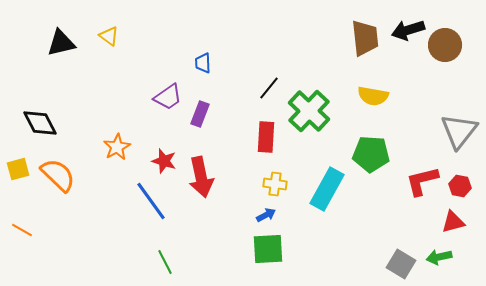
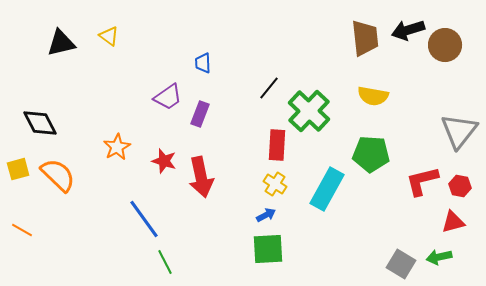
red rectangle: moved 11 px right, 8 px down
yellow cross: rotated 25 degrees clockwise
blue line: moved 7 px left, 18 px down
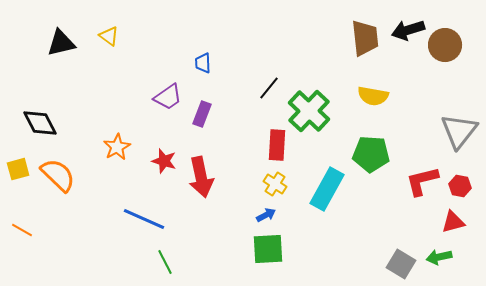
purple rectangle: moved 2 px right
blue line: rotated 30 degrees counterclockwise
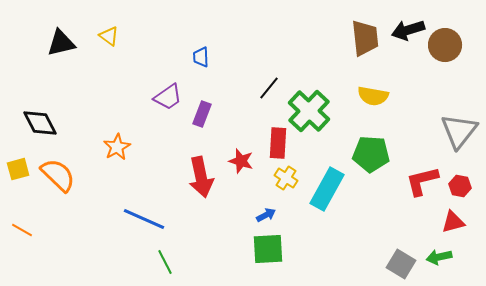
blue trapezoid: moved 2 px left, 6 px up
red rectangle: moved 1 px right, 2 px up
red star: moved 77 px right
yellow cross: moved 11 px right, 6 px up
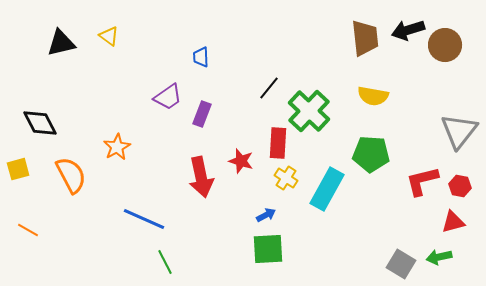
orange semicircle: moved 13 px right; rotated 18 degrees clockwise
orange line: moved 6 px right
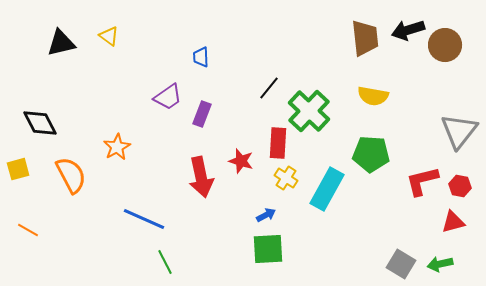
green arrow: moved 1 px right, 7 px down
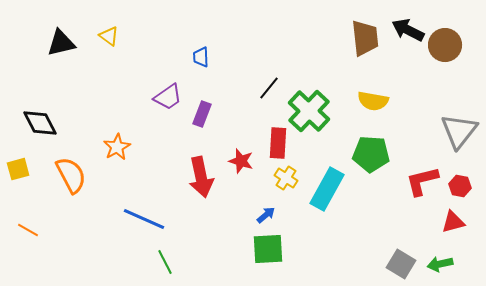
black arrow: rotated 44 degrees clockwise
yellow semicircle: moved 5 px down
blue arrow: rotated 12 degrees counterclockwise
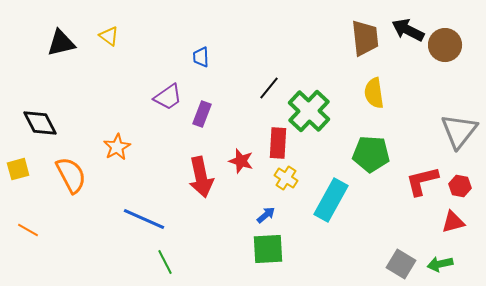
yellow semicircle: moved 1 px right, 8 px up; rotated 72 degrees clockwise
cyan rectangle: moved 4 px right, 11 px down
